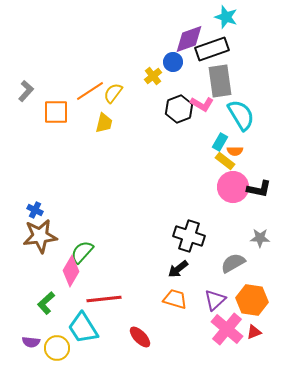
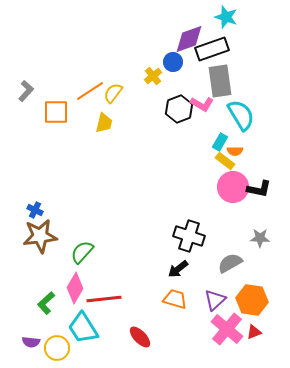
gray semicircle: moved 3 px left
pink diamond: moved 4 px right, 17 px down
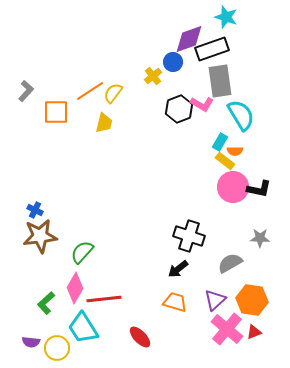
orange trapezoid: moved 3 px down
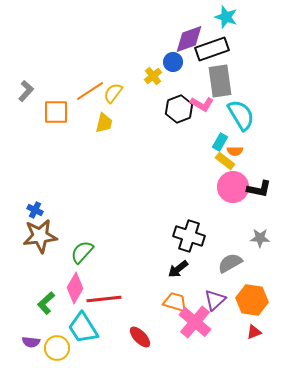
pink cross: moved 32 px left, 7 px up
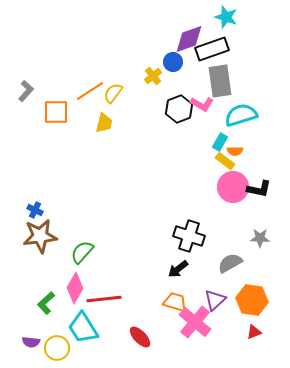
cyan semicircle: rotated 76 degrees counterclockwise
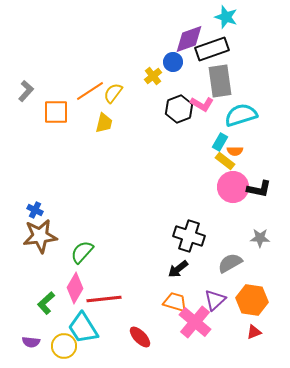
yellow circle: moved 7 px right, 2 px up
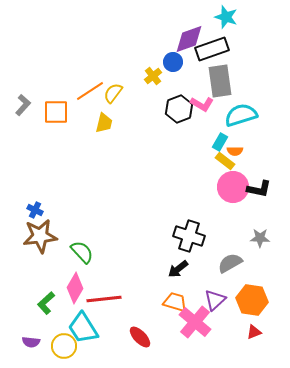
gray L-shape: moved 3 px left, 14 px down
green semicircle: rotated 95 degrees clockwise
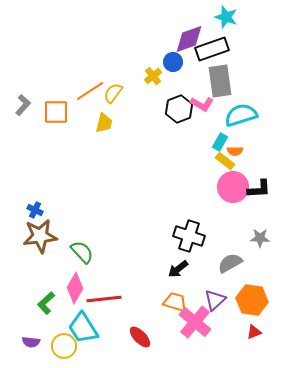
black L-shape: rotated 15 degrees counterclockwise
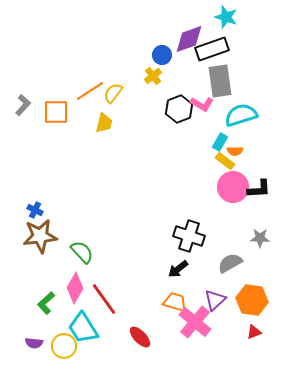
blue circle: moved 11 px left, 7 px up
red line: rotated 60 degrees clockwise
purple semicircle: moved 3 px right, 1 px down
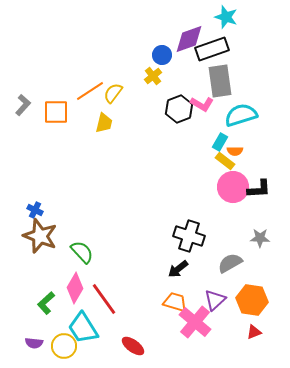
brown star: rotated 28 degrees clockwise
red ellipse: moved 7 px left, 9 px down; rotated 10 degrees counterclockwise
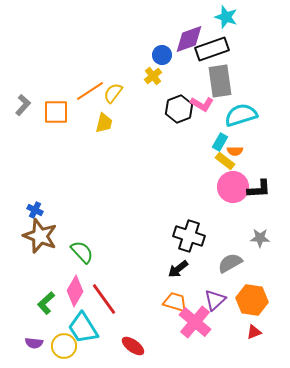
pink diamond: moved 3 px down
